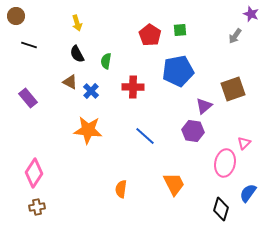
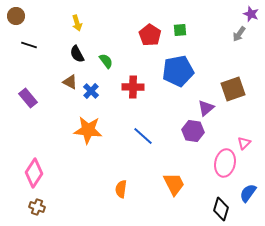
gray arrow: moved 4 px right, 2 px up
green semicircle: rotated 133 degrees clockwise
purple triangle: moved 2 px right, 2 px down
blue line: moved 2 px left
brown cross: rotated 28 degrees clockwise
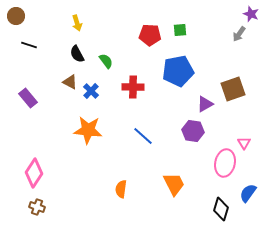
red pentagon: rotated 30 degrees counterclockwise
purple triangle: moved 1 px left, 4 px up; rotated 12 degrees clockwise
pink triangle: rotated 16 degrees counterclockwise
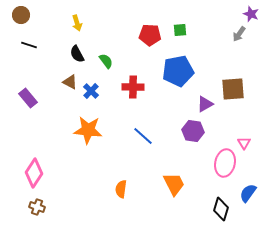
brown circle: moved 5 px right, 1 px up
brown square: rotated 15 degrees clockwise
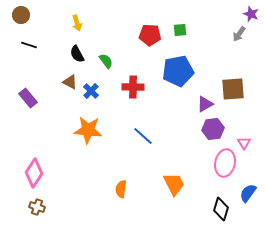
purple hexagon: moved 20 px right, 2 px up; rotated 15 degrees counterclockwise
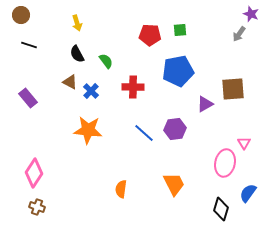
purple hexagon: moved 38 px left
blue line: moved 1 px right, 3 px up
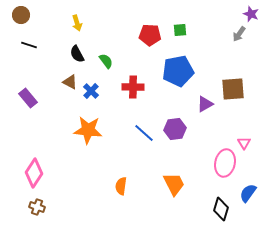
orange semicircle: moved 3 px up
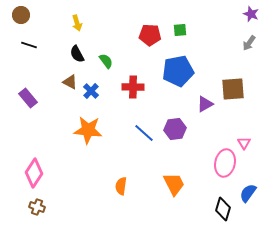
gray arrow: moved 10 px right, 9 px down
black diamond: moved 2 px right
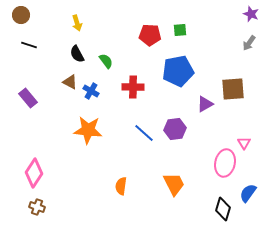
blue cross: rotated 14 degrees counterclockwise
